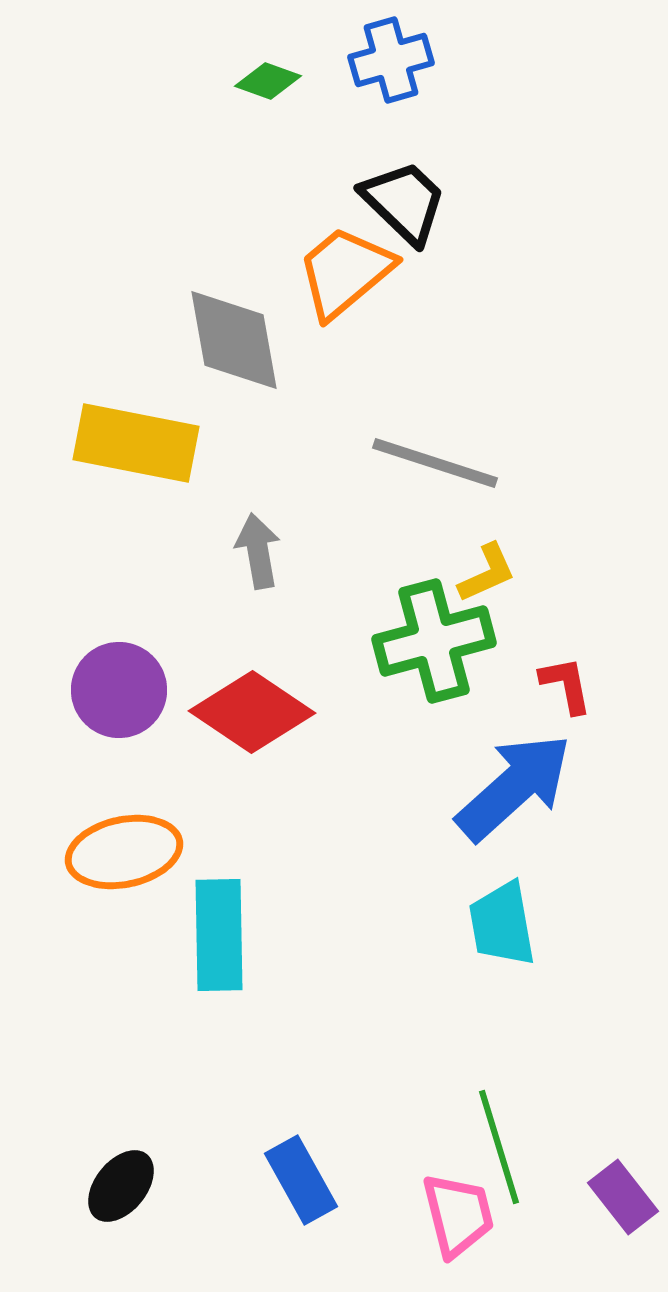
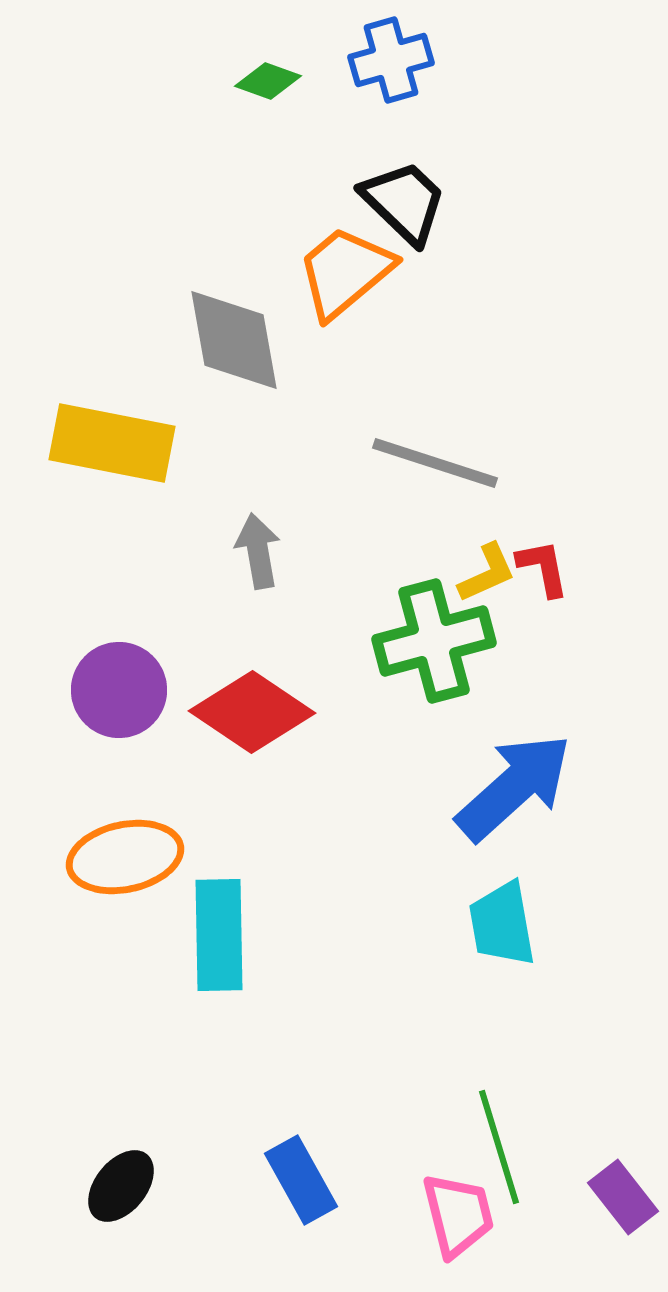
yellow rectangle: moved 24 px left
red L-shape: moved 23 px left, 117 px up
orange ellipse: moved 1 px right, 5 px down
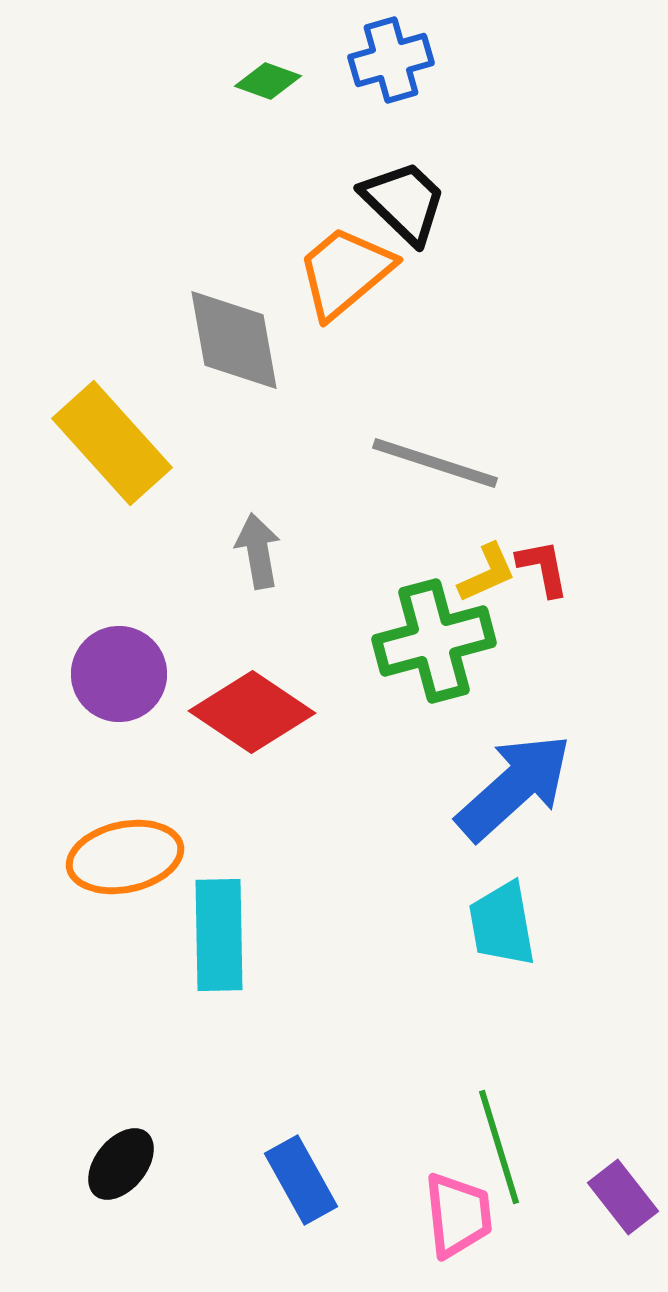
yellow rectangle: rotated 37 degrees clockwise
purple circle: moved 16 px up
black ellipse: moved 22 px up
pink trapezoid: rotated 8 degrees clockwise
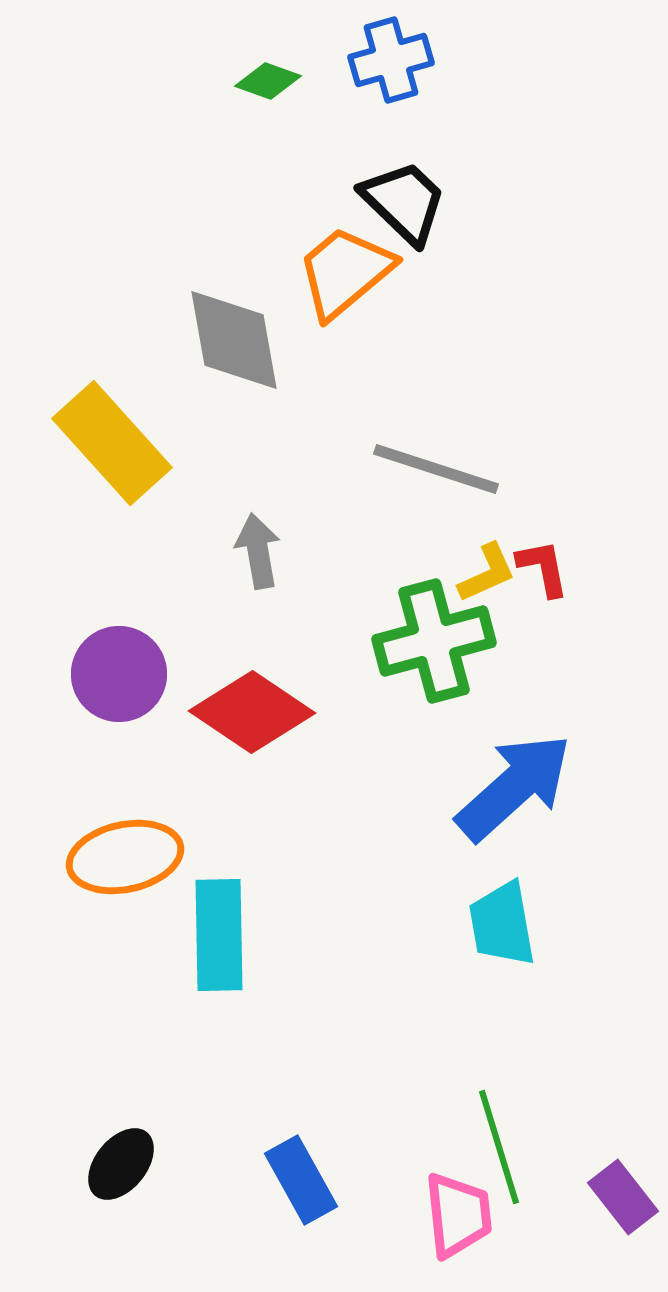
gray line: moved 1 px right, 6 px down
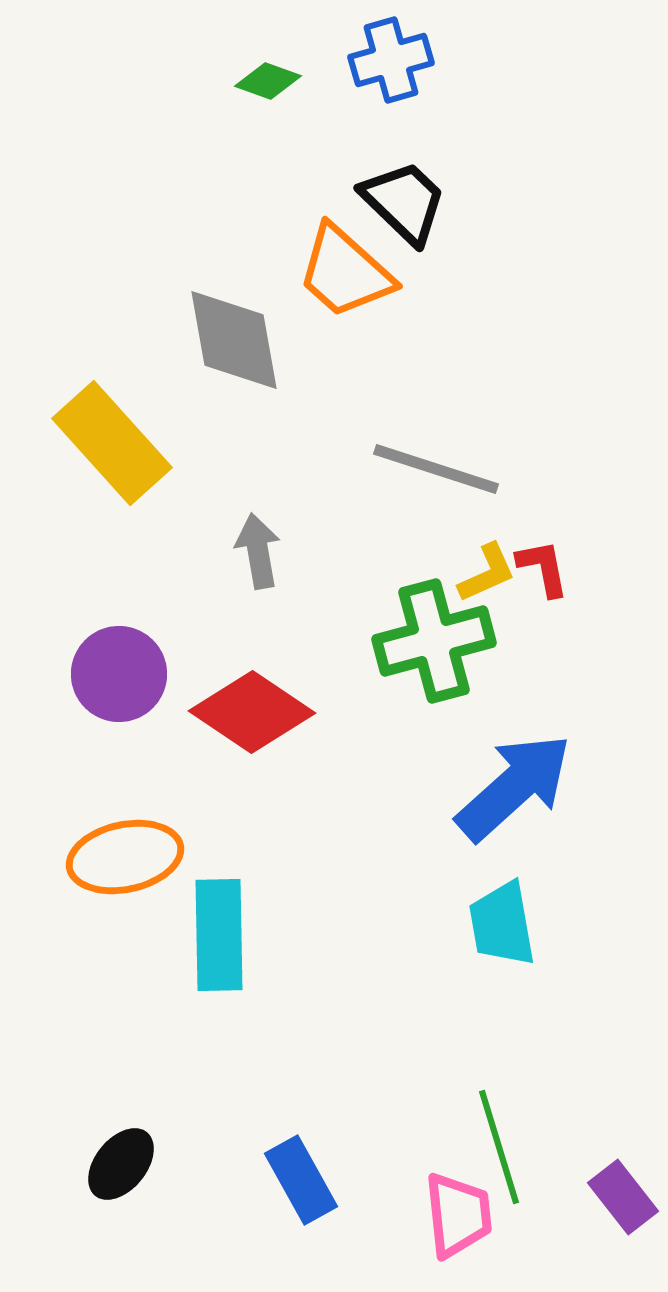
orange trapezoid: rotated 98 degrees counterclockwise
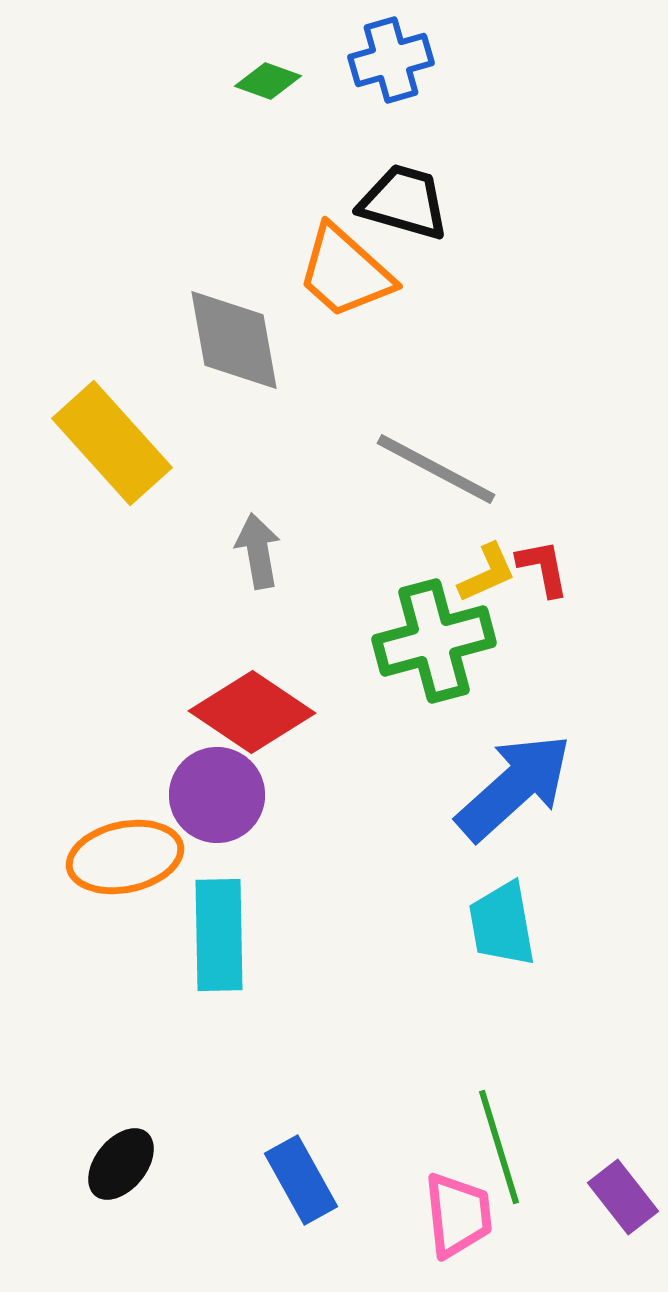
black trapezoid: rotated 28 degrees counterclockwise
gray line: rotated 10 degrees clockwise
purple circle: moved 98 px right, 121 px down
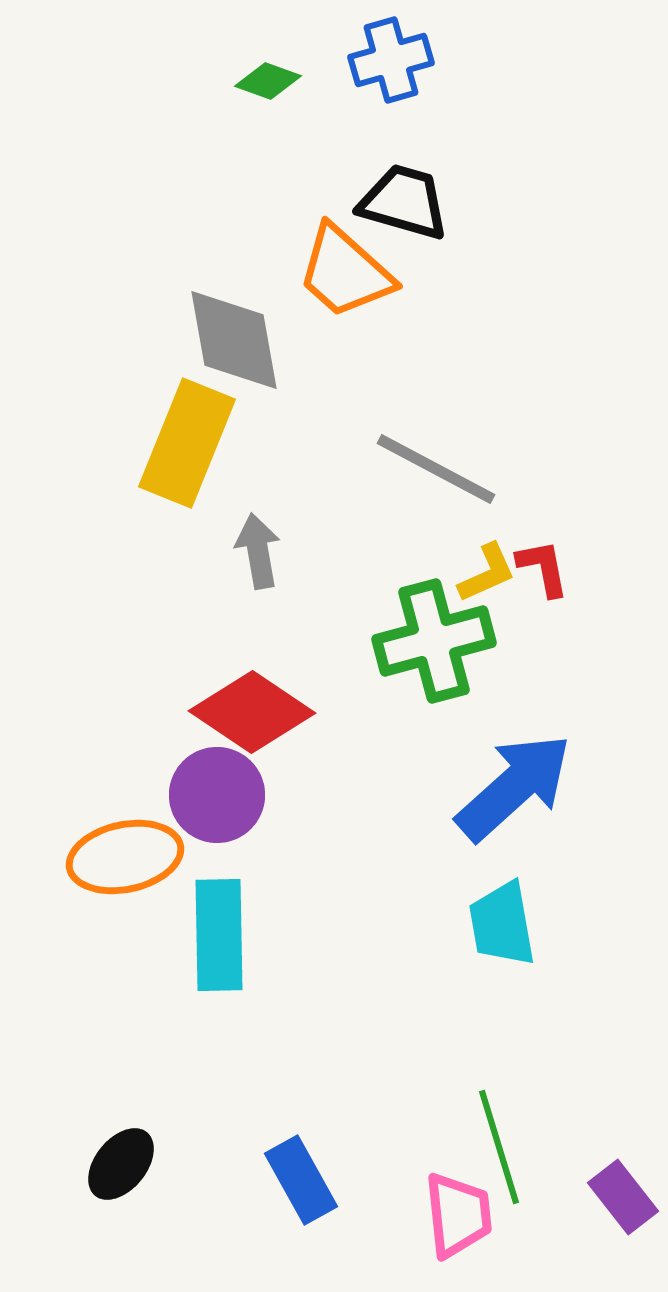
yellow rectangle: moved 75 px right; rotated 64 degrees clockwise
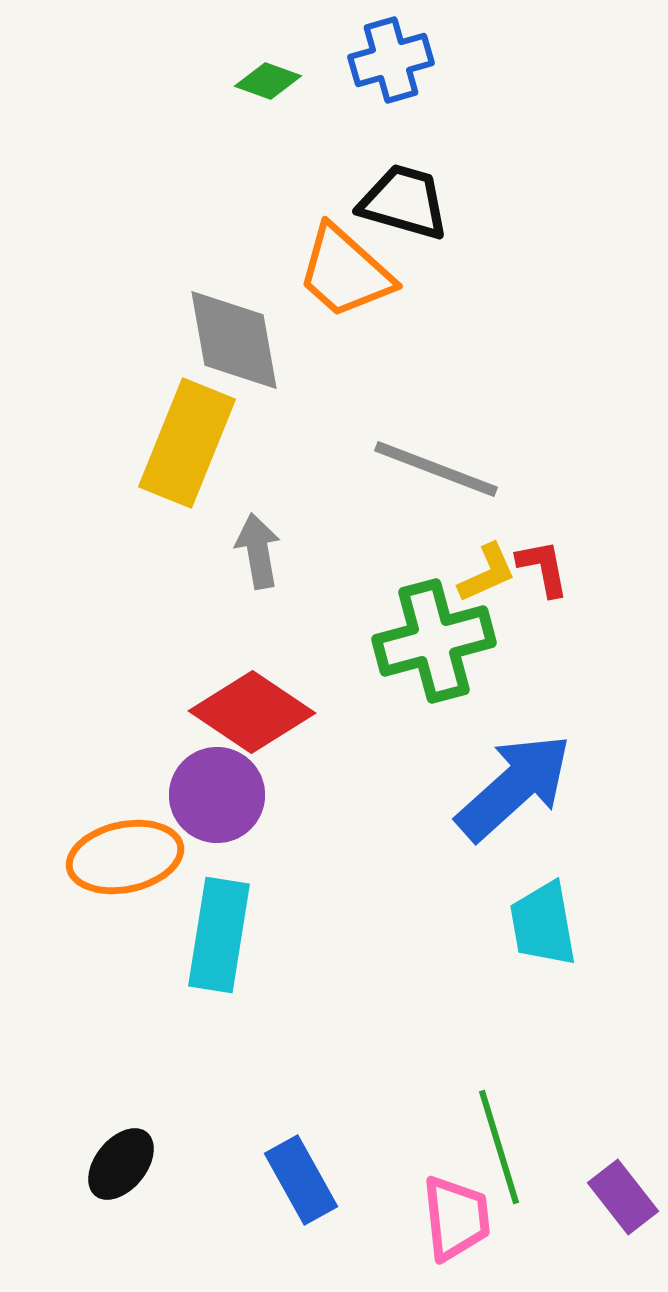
gray line: rotated 7 degrees counterclockwise
cyan trapezoid: moved 41 px right
cyan rectangle: rotated 10 degrees clockwise
pink trapezoid: moved 2 px left, 3 px down
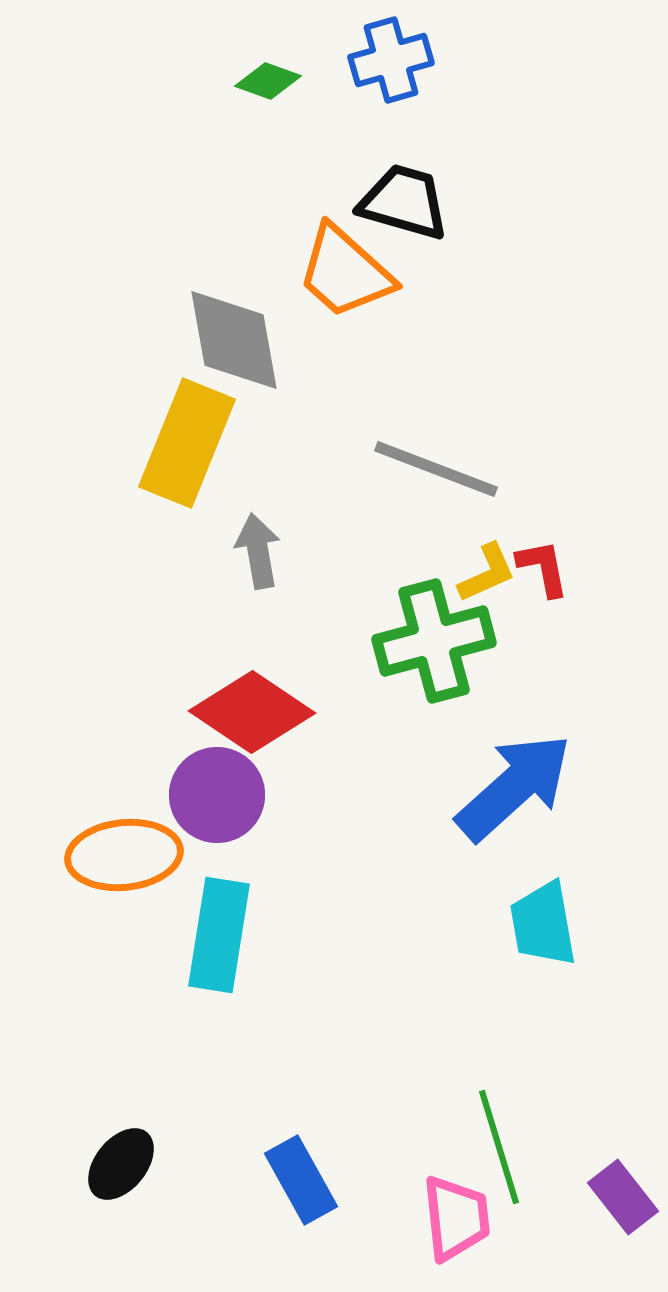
orange ellipse: moved 1 px left, 2 px up; rotated 6 degrees clockwise
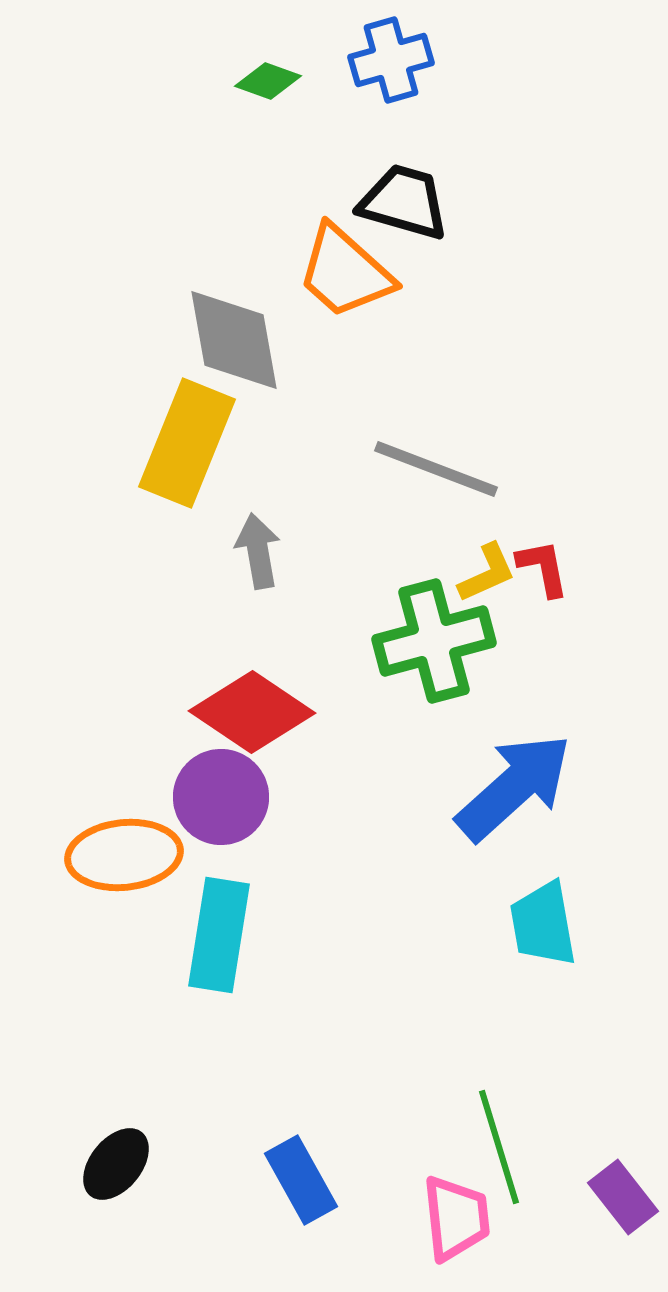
purple circle: moved 4 px right, 2 px down
black ellipse: moved 5 px left
